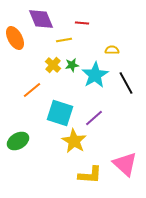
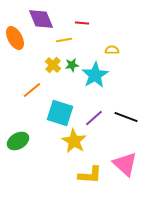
black line: moved 34 px down; rotated 40 degrees counterclockwise
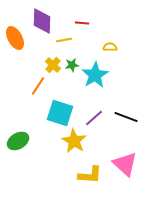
purple diamond: moved 1 px right, 2 px down; rotated 24 degrees clockwise
yellow semicircle: moved 2 px left, 3 px up
orange line: moved 6 px right, 4 px up; rotated 18 degrees counterclockwise
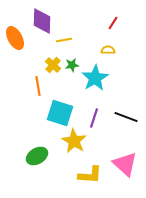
red line: moved 31 px right; rotated 64 degrees counterclockwise
yellow semicircle: moved 2 px left, 3 px down
cyan star: moved 3 px down
orange line: rotated 42 degrees counterclockwise
purple line: rotated 30 degrees counterclockwise
green ellipse: moved 19 px right, 15 px down
